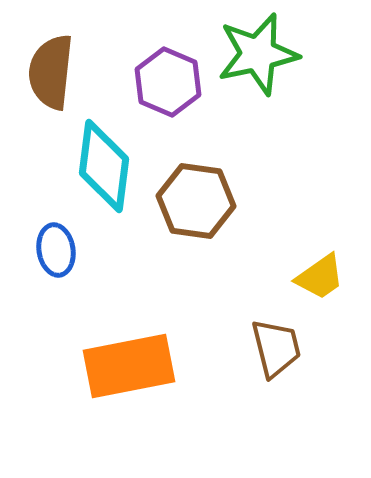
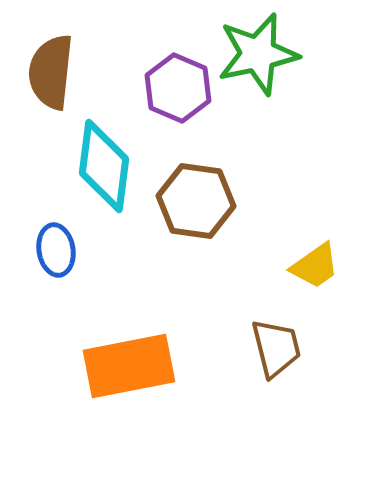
purple hexagon: moved 10 px right, 6 px down
yellow trapezoid: moved 5 px left, 11 px up
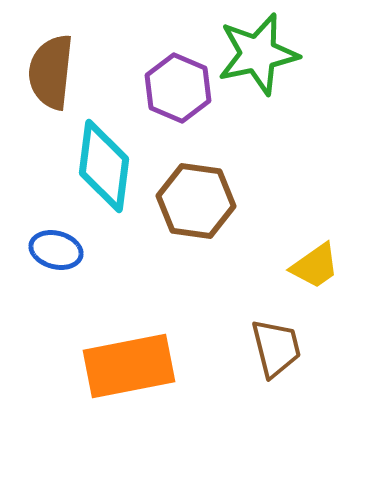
blue ellipse: rotated 66 degrees counterclockwise
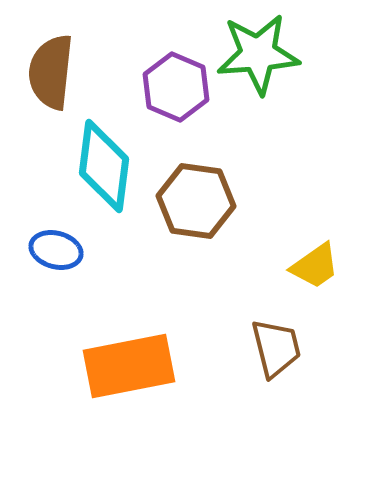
green star: rotated 8 degrees clockwise
purple hexagon: moved 2 px left, 1 px up
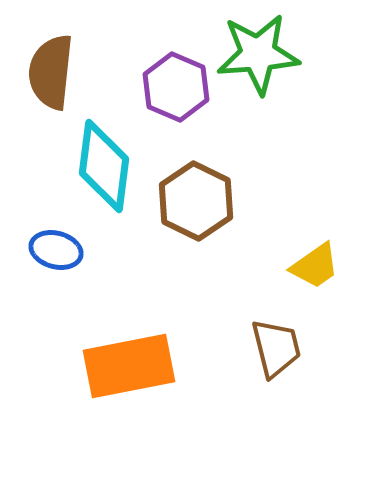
brown hexagon: rotated 18 degrees clockwise
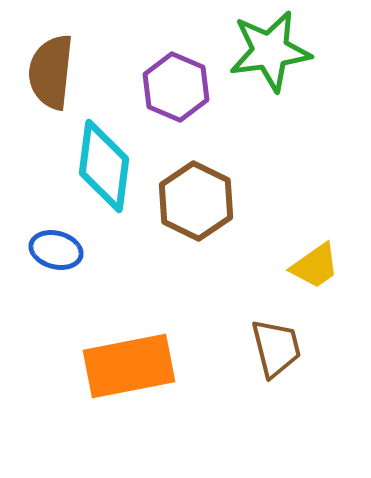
green star: moved 12 px right, 3 px up; rotated 4 degrees counterclockwise
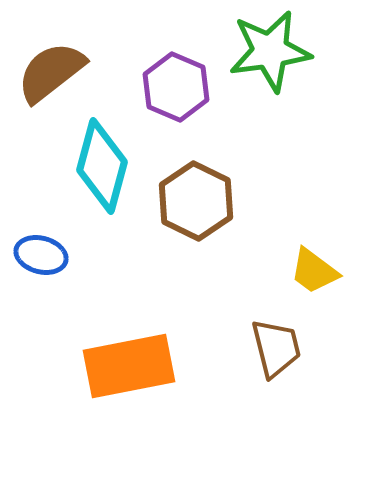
brown semicircle: rotated 46 degrees clockwise
cyan diamond: moved 2 px left; rotated 8 degrees clockwise
blue ellipse: moved 15 px left, 5 px down
yellow trapezoid: moved 1 px left, 5 px down; rotated 72 degrees clockwise
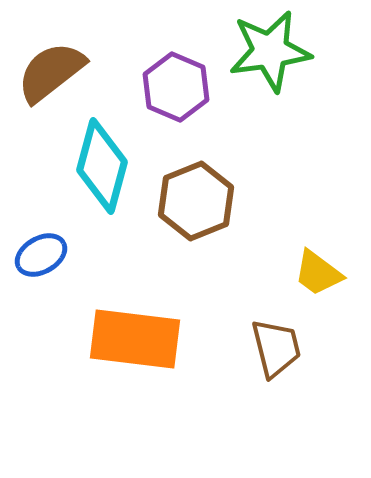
brown hexagon: rotated 12 degrees clockwise
blue ellipse: rotated 45 degrees counterclockwise
yellow trapezoid: moved 4 px right, 2 px down
orange rectangle: moved 6 px right, 27 px up; rotated 18 degrees clockwise
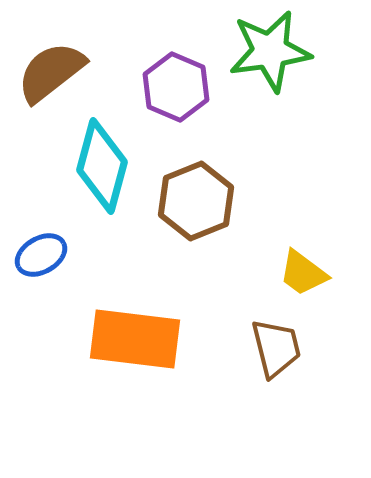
yellow trapezoid: moved 15 px left
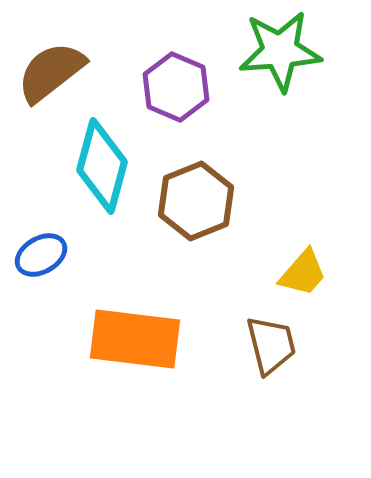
green star: moved 10 px right; rotated 4 degrees clockwise
yellow trapezoid: rotated 86 degrees counterclockwise
brown trapezoid: moved 5 px left, 3 px up
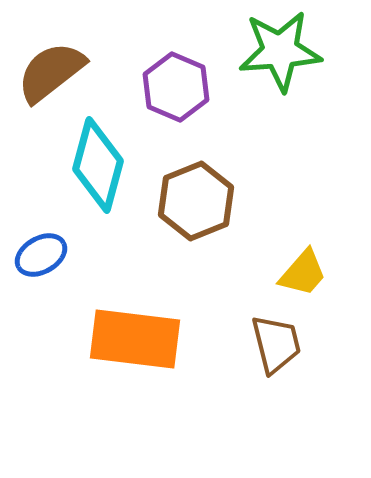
cyan diamond: moved 4 px left, 1 px up
brown trapezoid: moved 5 px right, 1 px up
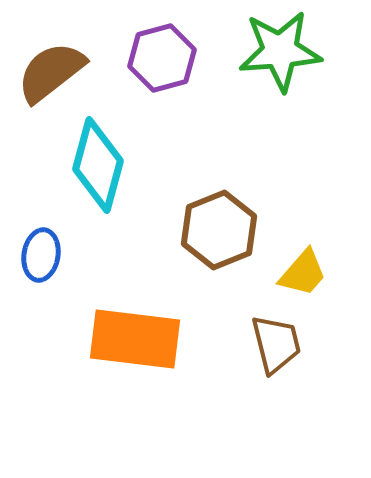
purple hexagon: moved 14 px left, 29 px up; rotated 22 degrees clockwise
brown hexagon: moved 23 px right, 29 px down
blue ellipse: rotated 51 degrees counterclockwise
